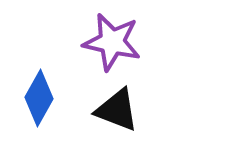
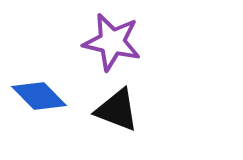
blue diamond: moved 2 px up; rotated 74 degrees counterclockwise
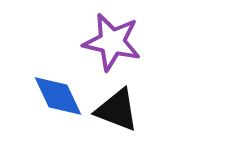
blue diamond: moved 19 px right; rotated 20 degrees clockwise
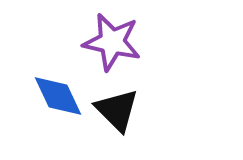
black triangle: rotated 24 degrees clockwise
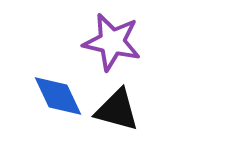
black triangle: rotated 30 degrees counterclockwise
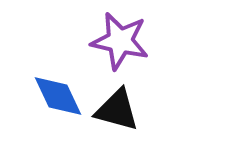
purple star: moved 8 px right, 1 px up
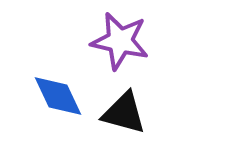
black triangle: moved 7 px right, 3 px down
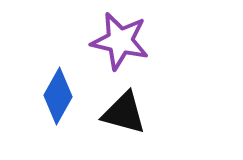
blue diamond: rotated 54 degrees clockwise
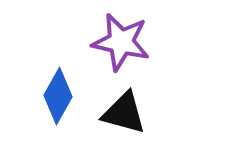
purple star: moved 1 px right, 1 px down
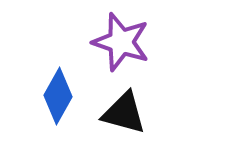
purple star: rotated 6 degrees clockwise
